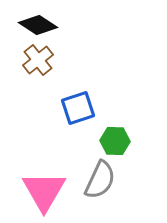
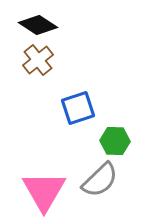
gray semicircle: rotated 21 degrees clockwise
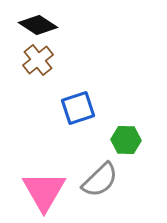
green hexagon: moved 11 px right, 1 px up
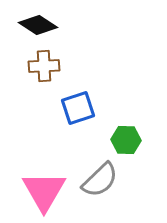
brown cross: moved 6 px right, 6 px down; rotated 36 degrees clockwise
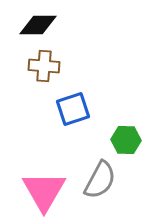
black diamond: rotated 33 degrees counterclockwise
brown cross: rotated 8 degrees clockwise
blue square: moved 5 px left, 1 px down
gray semicircle: rotated 18 degrees counterclockwise
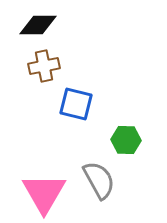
brown cross: rotated 16 degrees counterclockwise
blue square: moved 3 px right, 5 px up; rotated 32 degrees clockwise
gray semicircle: moved 1 px left; rotated 57 degrees counterclockwise
pink triangle: moved 2 px down
